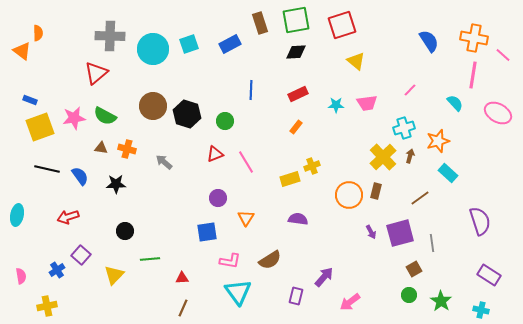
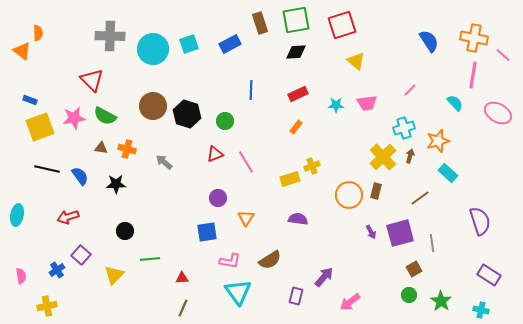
red triangle at (96, 73): moved 4 px left, 7 px down; rotated 35 degrees counterclockwise
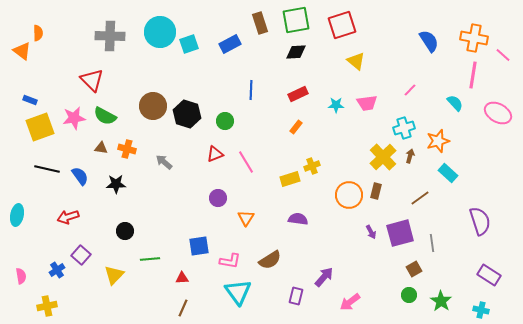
cyan circle at (153, 49): moved 7 px right, 17 px up
blue square at (207, 232): moved 8 px left, 14 px down
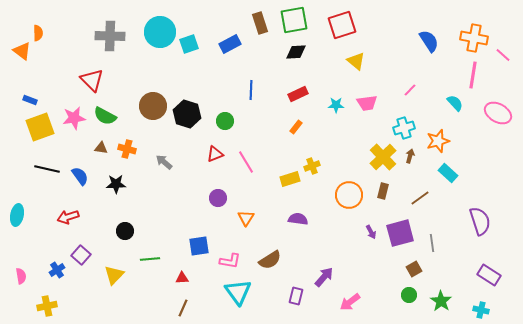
green square at (296, 20): moved 2 px left
brown rectangle at (376, 191): moved 7 px right
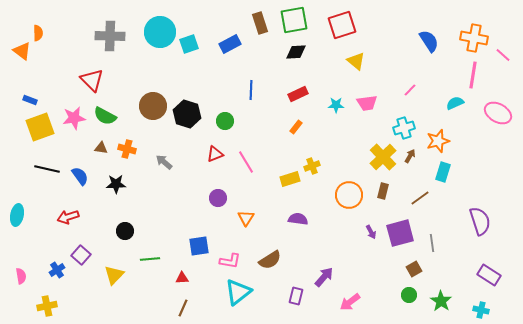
cyan semicircle at (455, 103): rotated 72 degrees counterclockwise
brown arrow at (410, 156): rotated 16 degrees clockwise
cyan rectangle at (448, 173): moved 5 px left, 1 px up; rotated 66 degrees clockwise
cyan triangle at (238, 292): rotated 28 degrees clockwise
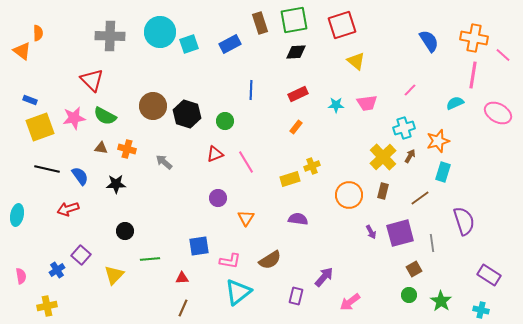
red arrow at (68, 217): moved 8 px up
purple semicircle at (480, 221): moved 16 px left
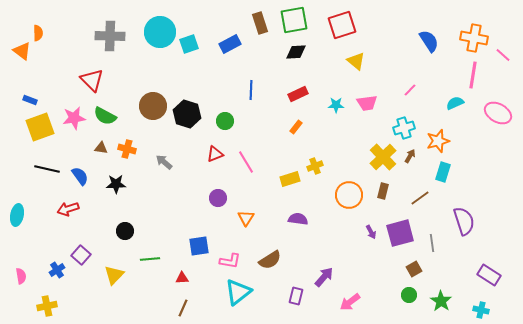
yellow cross at (312, 166): moved 3 px right
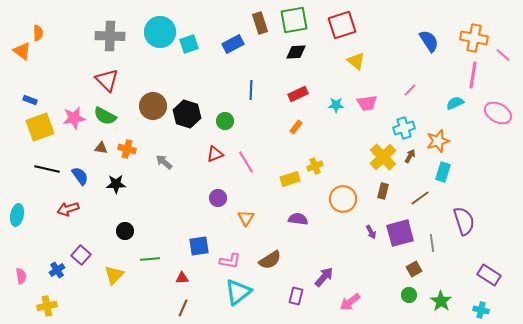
blue rectangle at (230, 44): moved 3 px right
red triangle at (92, 80): moved 15 px right
orange circle at (349, 195): moved 6 px left, 4 px down
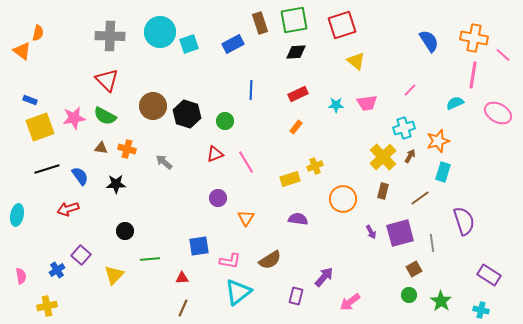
orange semicircle at (38, 33): rotated 14 degrees clockwise
black line at (47, 169): rotated 30 degrees counterclockwise
